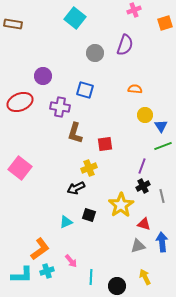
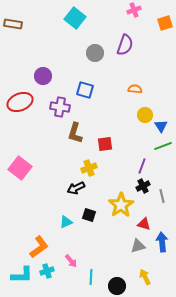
orange L-shape: moved 1 px left, 2 px up
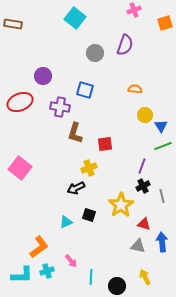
gray triangle: rotated 28 degrees clockwise
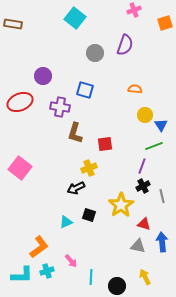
blue triangle: moved 1 px up
green line: moved 9 px left
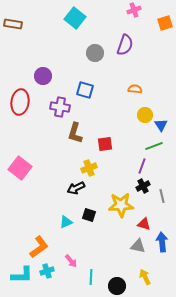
red ellipse: rotated 60 degrees counterclockwise
yellow star: rotated 30 degrees clockwise
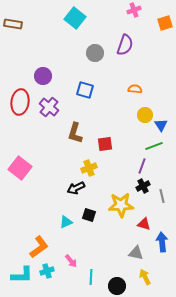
purple cross: moved 11 px left; rotated 30 degrees clockwise
gray triangle: moved 2 px left, 7 px down
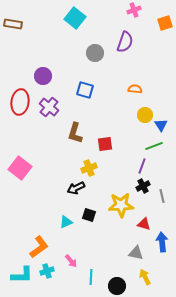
purple semicircle: moved 3 px up
